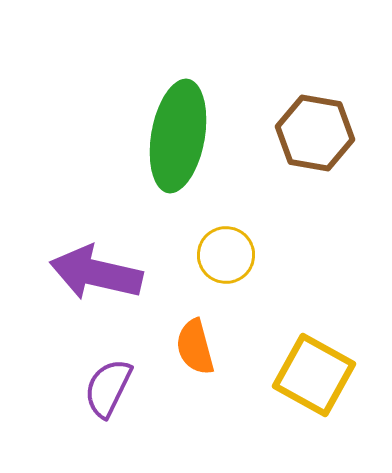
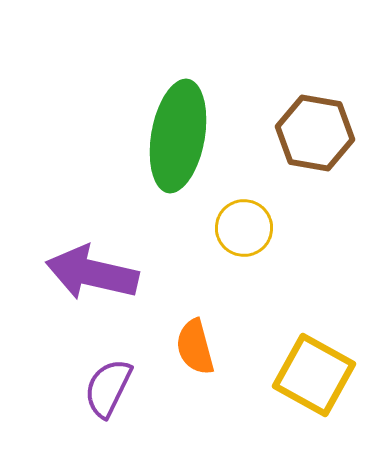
yellow circle: moved 18 px right, 27 px up
purple arrow: moved 4 px left
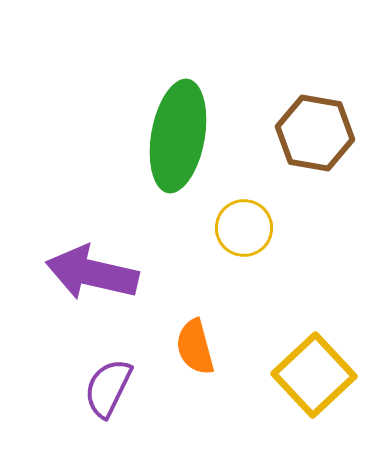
yellow square: rotated 18 degrees clockwise
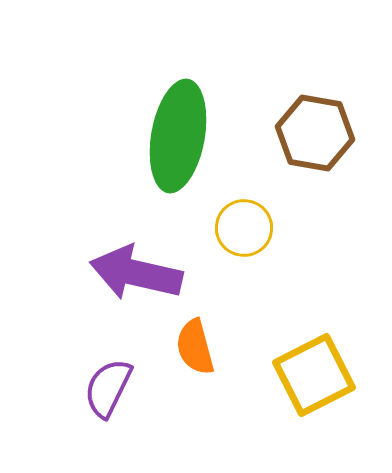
purple arrow: moved 44 px right
yellow square: rotated 16 degrees clockwise
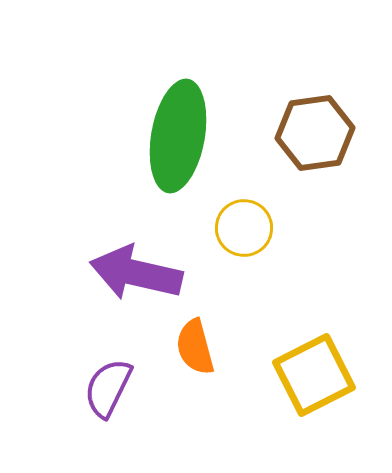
brown hexagon: rotated 18 degrees counterclockwise
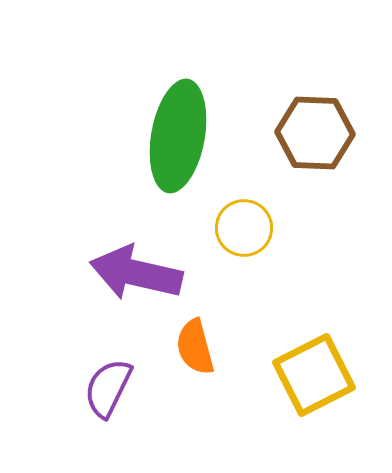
brown hexagon: rotated 10 degrees clockwise
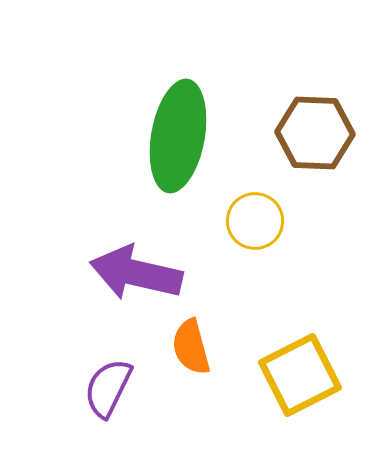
yellow circle: moved 11 px right, 7 px up
orange semicircle: moved 4 px left
yellow square: moved 14 px left
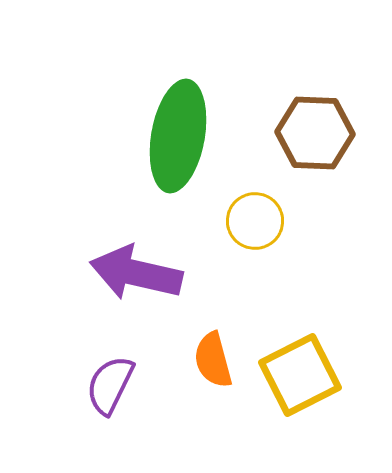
orange semicircle: moved 22 px right, 13 px down
purple semicircle: moved 2 px right, 3 px up
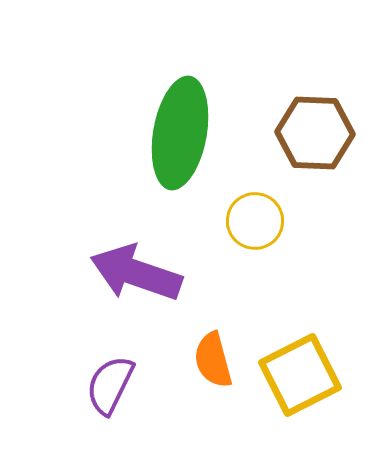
green ellipse: moved 2 px right, 3 px up
purple arrow: rotated 6 degrees clockwise
